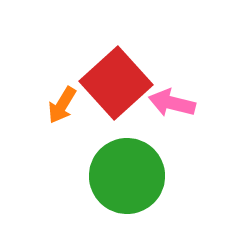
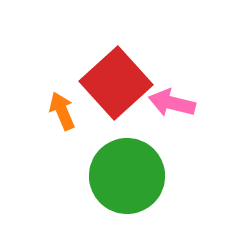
orange arrow: moved 6 px down; rotated 126 degrees clockwise
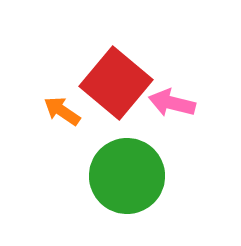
red square: rotated 8 degrees counterclockwise
orange arrow: rotated 33 degrees counterclockwise
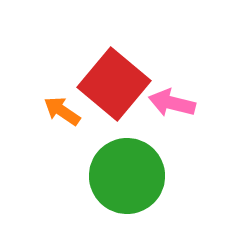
red square: moved 2 px left, 1 px down
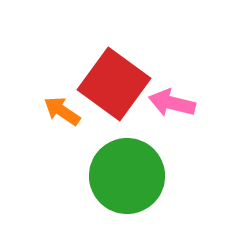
red square: rotated 4 degrees counterclockwise
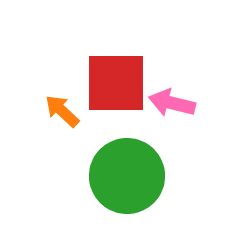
red square: moved 2 px right, 1 px up; rotated 36 degrees counterclockwise
orange arrow: rotated 9 degrees clockwise
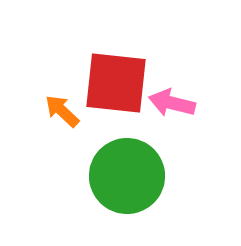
red square: rotated 6 degrees clockwise
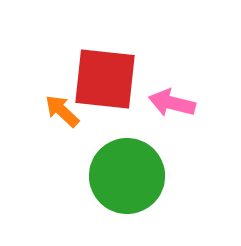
red square: moved 11 px left, 4 px up
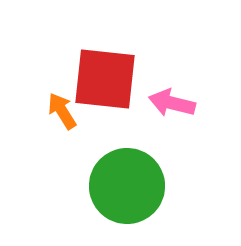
orange arrow: rotated 15 degrees clockwise
green circle: moved 10 px down
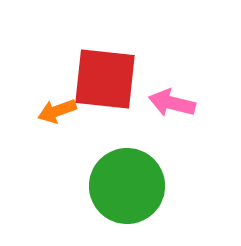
orange arrow: moved 5 px left; rotated 78 degrees counterclockwise
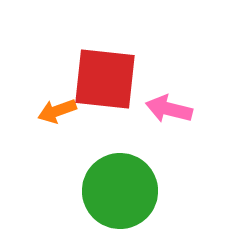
pink arrow: moved 3 px left, 6 px down
green circle: moved 7 px left, 5 px down
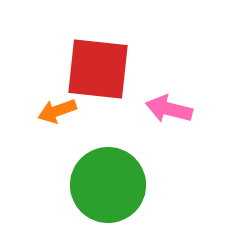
red square: moved 7 px left, 10 px up
green circle: moved 12 px left, 6 px up
